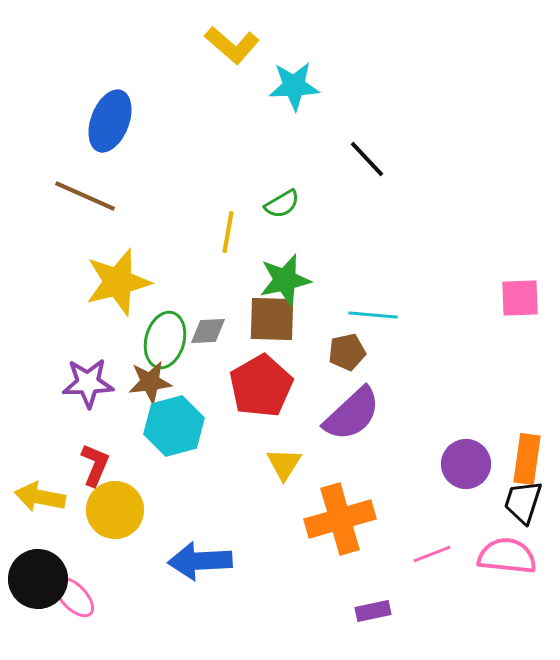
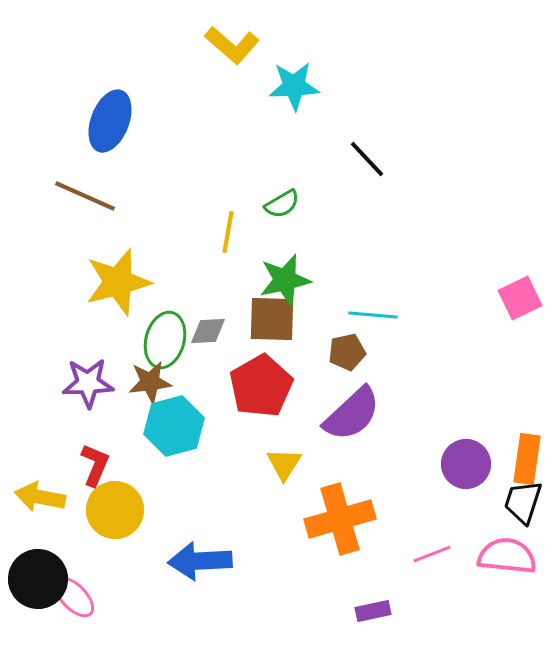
pink square: rotated 24 degrees counterclockwise
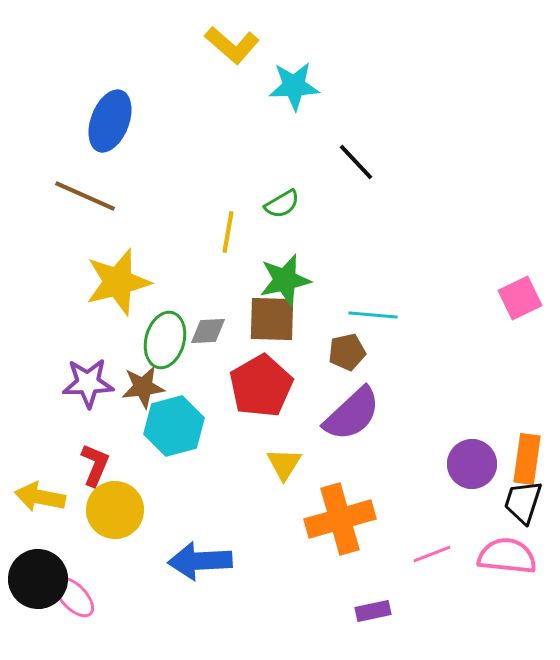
black line: moved 11 px left, 3 px down
brown star: moved 7 px left, 5 px down
purple circle: moved 6 px right
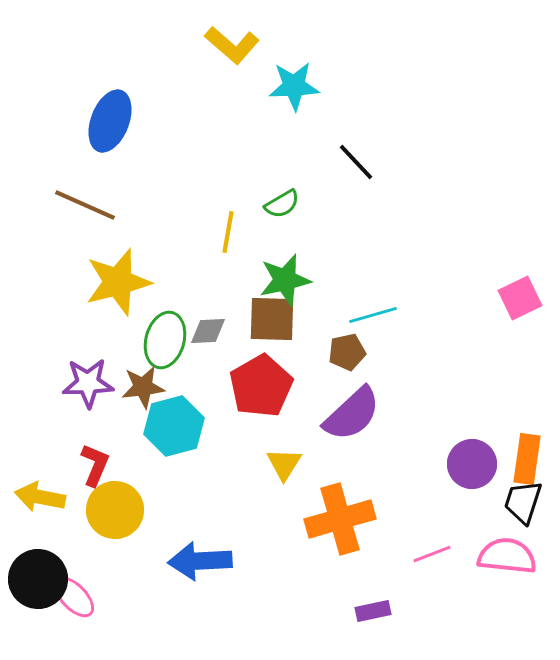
brown line: moved 9 px down
cyan line: rotated 21 degrees counterclockwise
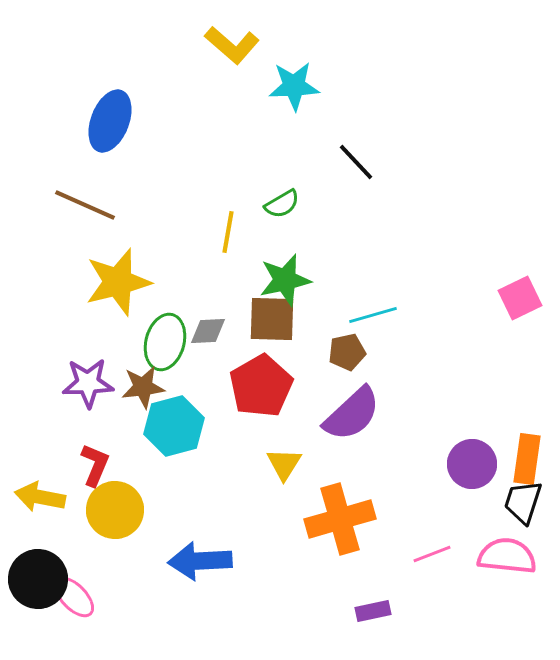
green ellipse: moved 2 px down
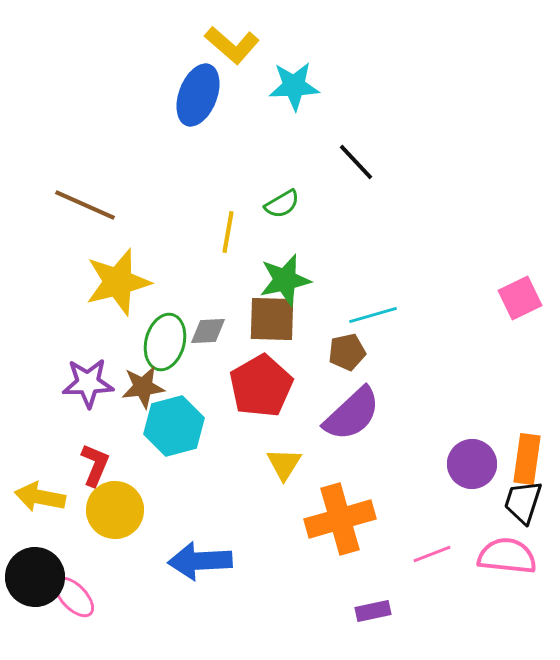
blue ellipse: moved 88 px right, 26 px up
black circle: moved 3 px left, 2 px up
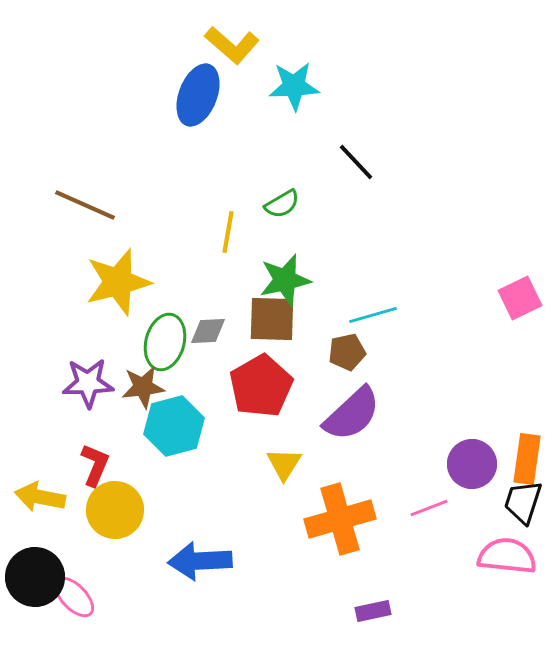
pink line: moved 3 px left, 46 px up
